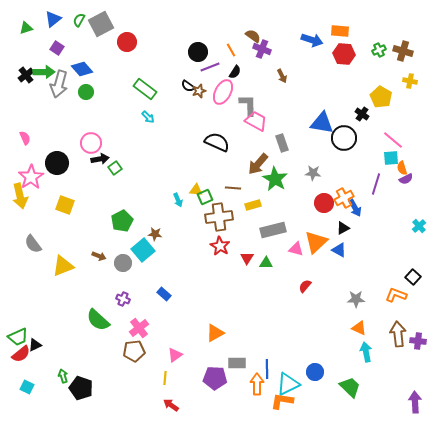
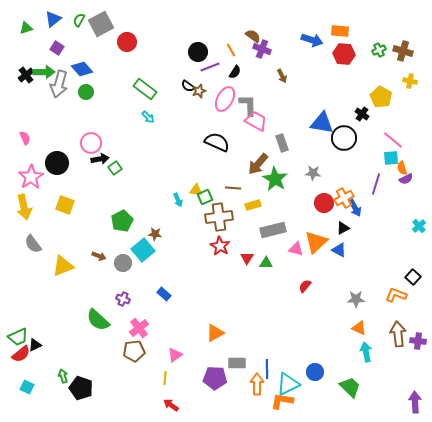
pink ellipse at (223, 92): moved 2 px right, 7 px down
yellow arrow at (20, 196): moved 4 px right, 11 px down
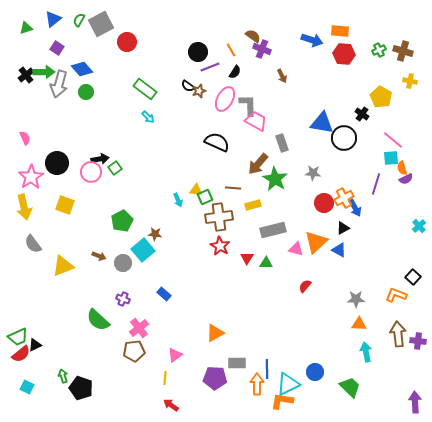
pink circle at (91, 143): moved 29 px down
orange triangle at (359, 328): moved 4 px up; rotated 21 degrees counterclockwise
